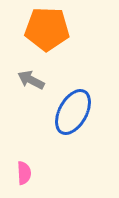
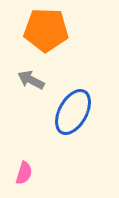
orange pentagon: moved 1 px left, 1 px down
pink semicircle: rotated 20 degrees clockwise
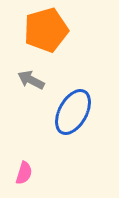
orange pentagon: rotated 18 degrees counterclockwise
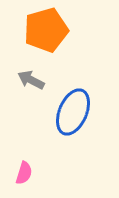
blue ellipse: rotated 6 degrees counterclockwise
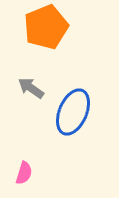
orange pentagon: moved 3 px up; rotated 6 degrees counterclockwise
gray arrow: moved 8 px down; rotated 8 degrees clockwise
